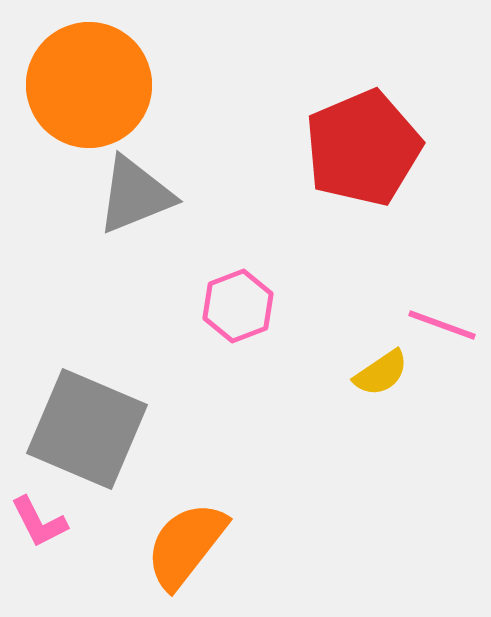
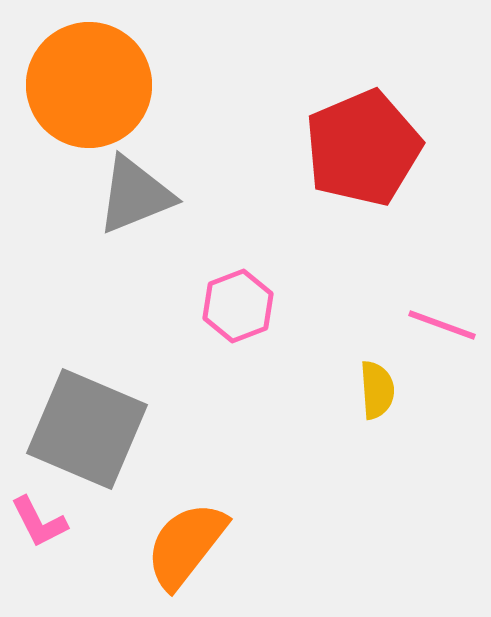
yellow semicircle: moved 4 px left, 17 px down; rotated 60 degrees counterclockwise
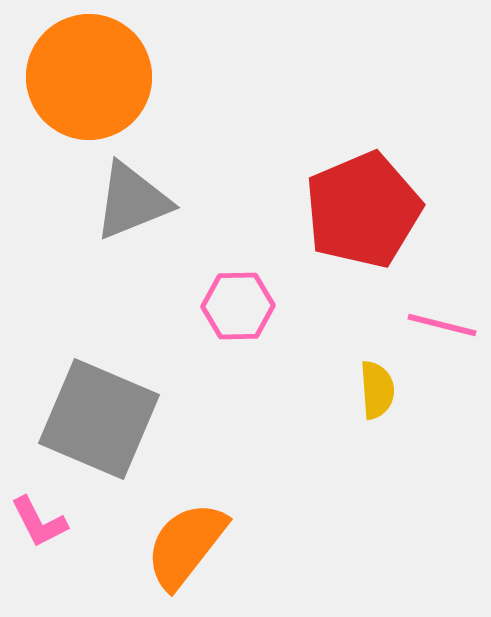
orange circle: moved 8 px up
red pentagon: moved 62 px down
gray triangle: moved 3 px left, 6 px down
pink hexagon: rotated 20 degrees clockwise
pink line: rotated 6 degrees counterclockwise
gray square: moved 12 px right, 10 px up
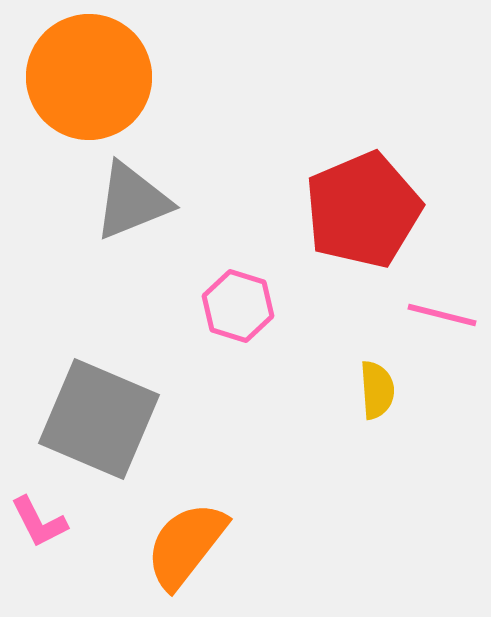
pink hexagon: rotated 18 degrees clockwise
pink line: moved 10 px up
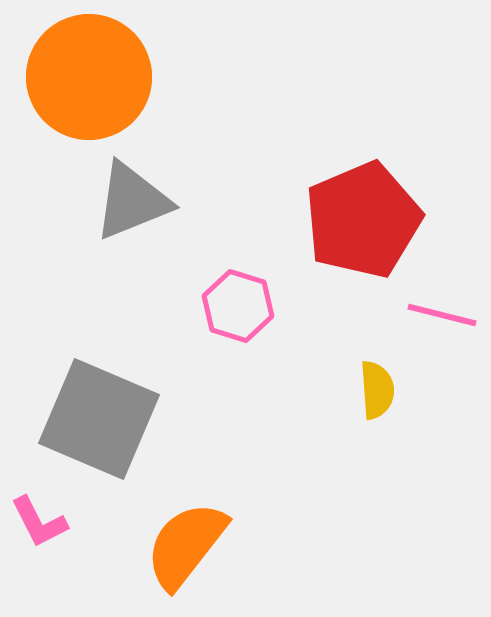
red pentagon: moved 10 px down
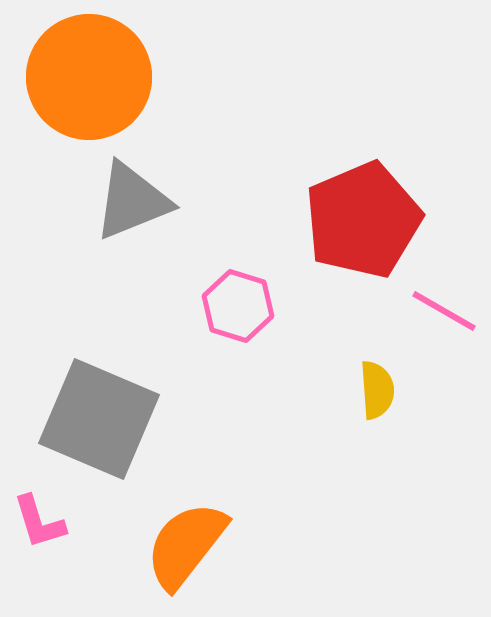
pink line: moved 2 px right, 4 px up; rotated 16 degrees clockwise
pink L-shape: rotated 10 degrees clockwise
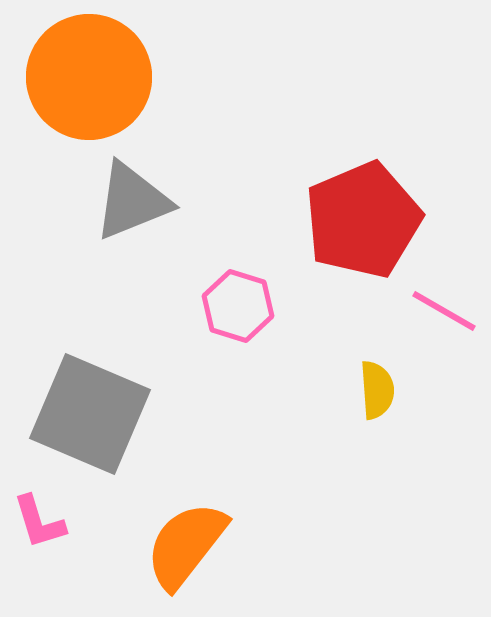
gray square: moved 9 px left, 5 px up
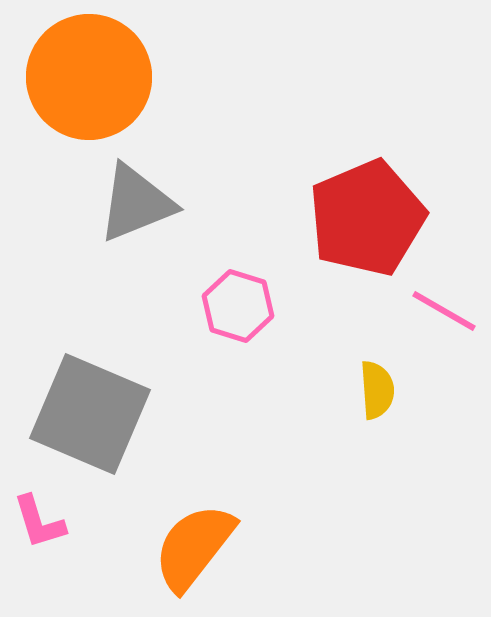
gray triangle: moved 4 px right, 2 px down
red pentagon: moved 4 px right, 2 px up
orange semicircle: moved 8 px right, 2 px down
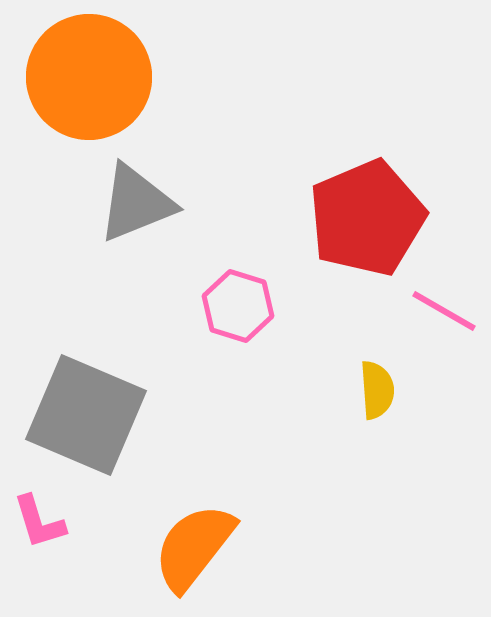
gray square: moved 4 px left, 1 px down
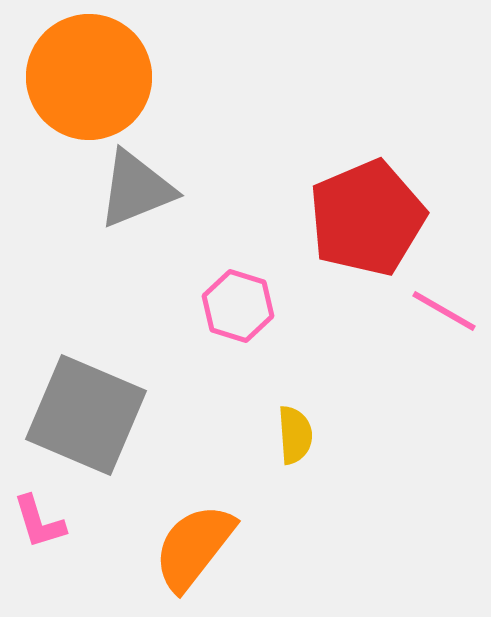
gray triangle: moved 14 px up
yellow semicircle: moved 82 px left, 45 px down
